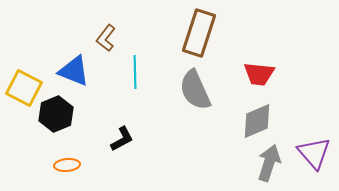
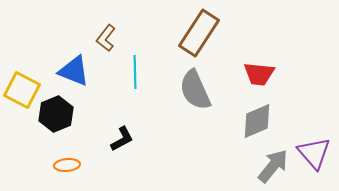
brown rectangle: rotated 15 degrees clockwise
yellow square: moved 2 px left, 2 px down
gray arrow: moved 4 px right, 3 px down; rotated 21 degrees clockwise
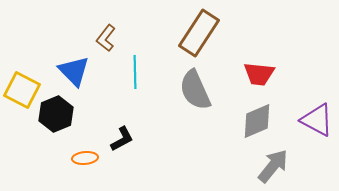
blue triangle: rotated 24 degrees clockwise
purple triangle: moved 3 px right, 33 px up; rotated 21 degrees counterclockwise
orange ellipse: moved 18 px right, 7 px up
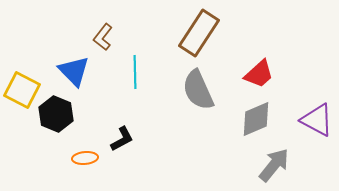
brown L-shape: moved 3 px left, 1 px up
red trapezoid: rotated 48 degrees counterclockwise
gray semicircle: moved 3 px right
black hexagon: rotated 16 degrees counterclockwise
gray diamond: moved 1 px left, 2 px up
gray arrow: moved 1 px right, 1 px up
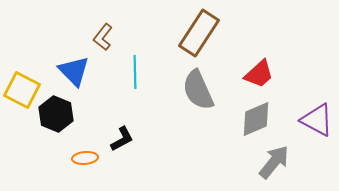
gray arrow: moved 3 px up
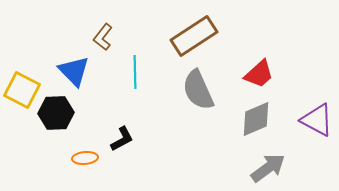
brown rectangle: moved 5 px left, 3 px down; rotated 24 degrees clockwise
black hexagon: moved 1 px up; rotated 24 degrees counterclockwise
gray arrow: moved 6 px left, 6 px down; rotated 15 degrees clockwise
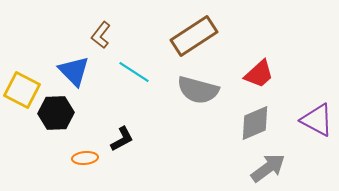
brown L-shape: moved 2 px left, 2 px up
cyan line: moved 1 px left; rotated 56 degrees counterclockwise
gray semicircle: rotated 51 degrees counterclockwise
gray diamond: moved 1 px left, 4 px down
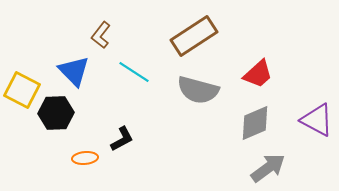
red trapezoid: moved 1 px left
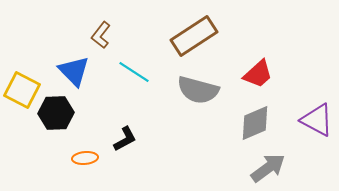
black L-shape: moved 3 px right
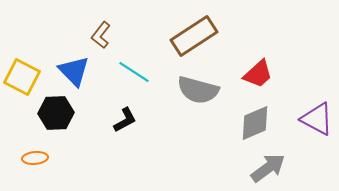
yellow square: moved 13 px up
purple triangle: moved 1 px up
black L-shape: moved 19 px up
orange ellipse: moved 50 px left
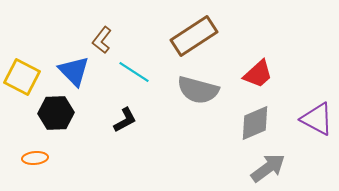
brown L-shape: moved 1 px right, 5 px down
